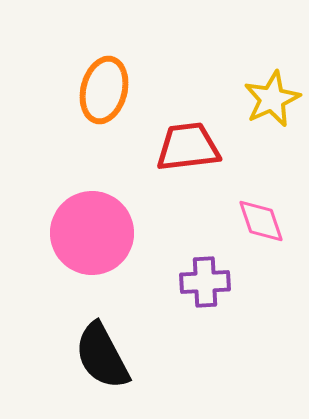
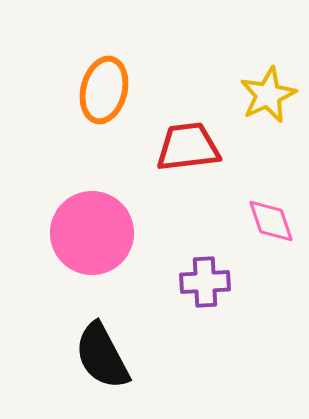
yellow star: moved 4 px left, 4 px up
pink diamond: moved 10 px right
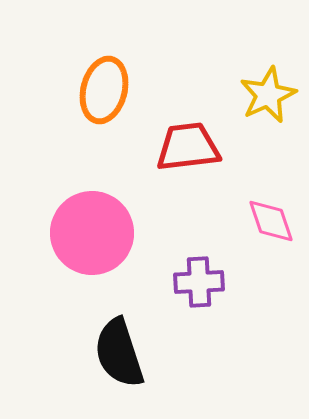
purple cross: moved 6 px left
black semicircle: moved 17 px right, 3 px up; rotated 10 degrees clockwise
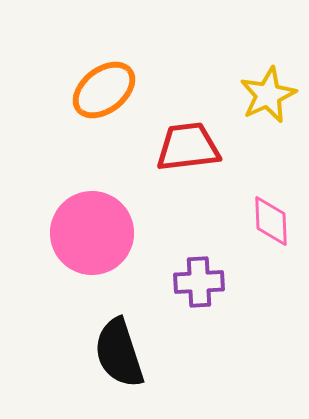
orange ellipse: rotated 38 degrees clockwise
pink diamond: rotated 16 degrees clockwise
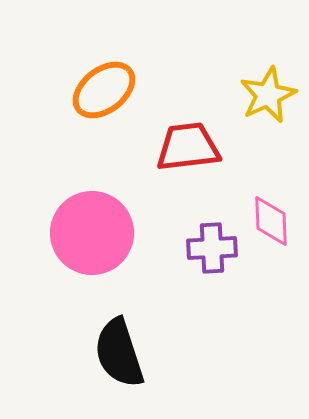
purple cross: moved 13 px right, 34 px up
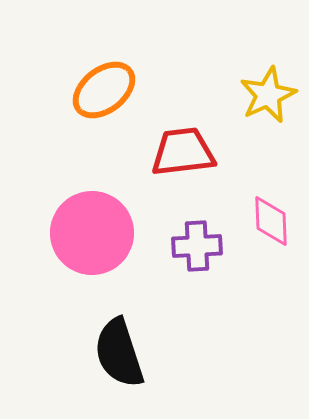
red trapezoid: moved 5 px left, 5 px down
purple cross: moved 15 px left, 2 px up
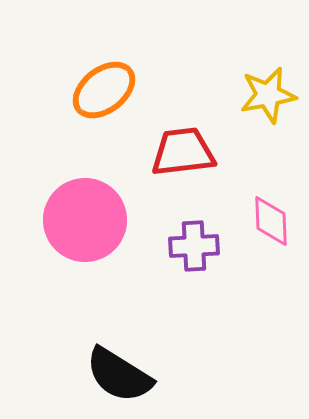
yellow star: rotated 14 degrees clockwise
pink circle: moved 7 px left, 13 px up
purple cross: moved 3 px left
black semicircle: moved 22 px down; rotated 40 degrees counterclockwise
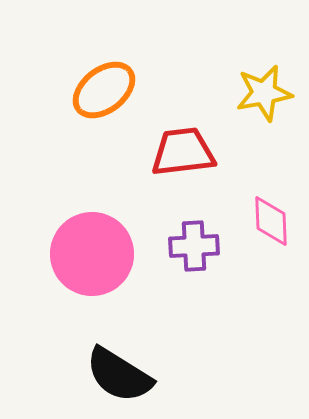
yellow star: moved 4 px left, 2 px up
pink circle: moved 7 px right, 34 px down
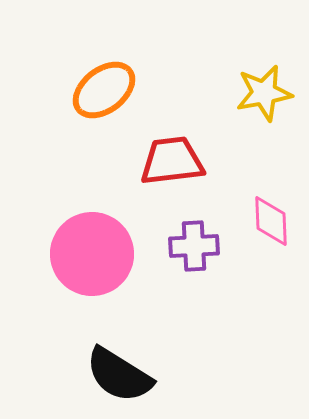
red trapezoid: moved 11 px left, 9 px down
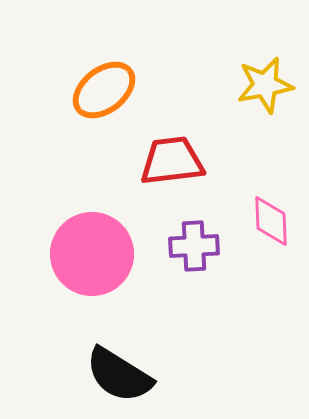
yellow star: moved 1 px right, 8 px up
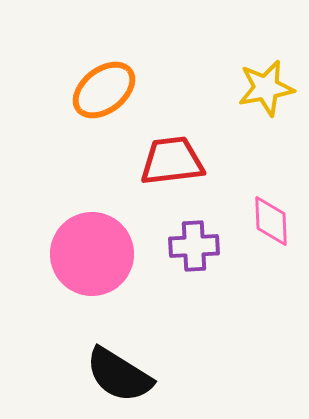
yellow star: moved 1 px right, 3 px down
